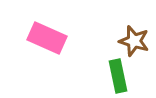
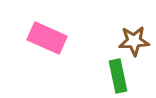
brown star: rotated 20 degrees counterclockwise
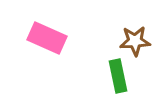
brown star: moved 1 px right
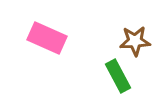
green rectangle: rotated 16 degrees counterclockwise
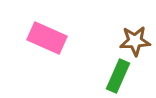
green rectangle: rotated 52 degrees clockwise
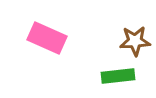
green rectangle: rotated 60 degrees clockwise
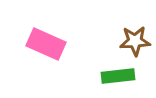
pink rectangle: moved 1 px left, 6 px down
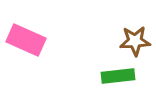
pink rectangle: moved 20 px left, 4 px up
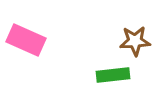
green rectangle: moved 5 px left, 1 px up
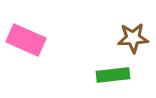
brown star: moved 2 px left, 3 px up
